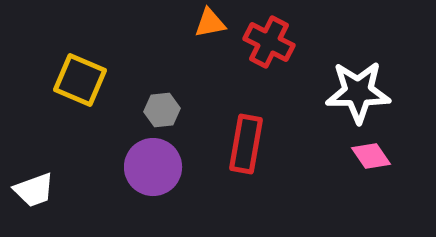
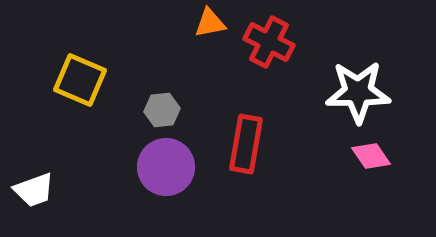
purple circle: moved 13 px right
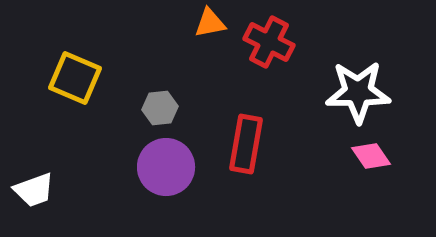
yellow square: moved 5 px left, 2 px up
gray hexagon: moved 2 px left, 2 px up
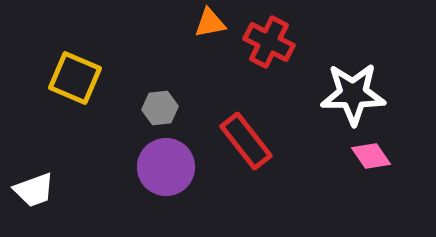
white star: moved 5 px left, 2 px down
red rectangle: moved 3 px up; rotated 48 degrees counterclockwise
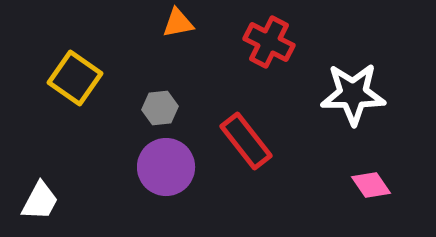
orange triangle: moved 32 px left
yellow square: rotated 12 degrees clockwise
pink diamond: moved 29 px down
white trapezoid: moved 6 px right, 11 px down; rotated 42 degrees counterclockwise
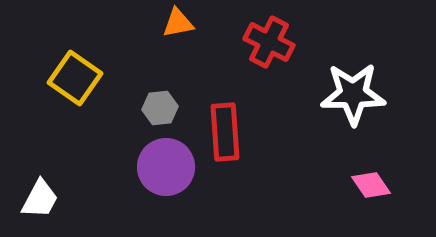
red rectangle: moved 21 px left, 9 px up; rotated 34 degrees clockwise
white trapezoid: moved 2 px up
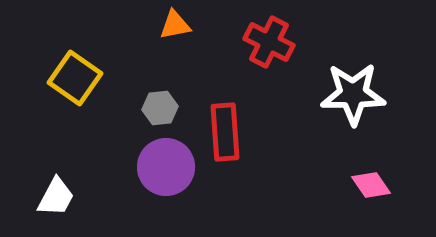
orange triangle: moved 3 px left, 2 px down
white trapezoid: moved 16 px right, 2 px up
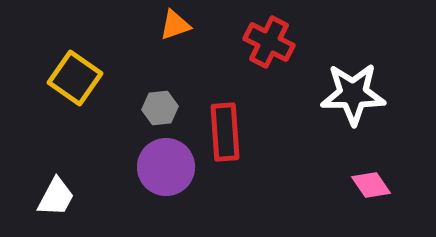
orange triangle: rotated 8 degrees counterclockwise
